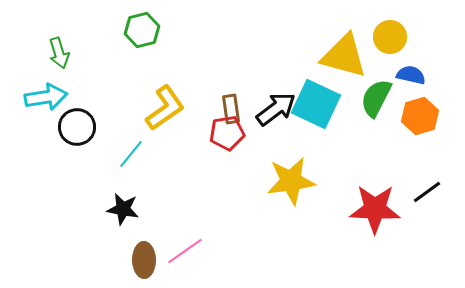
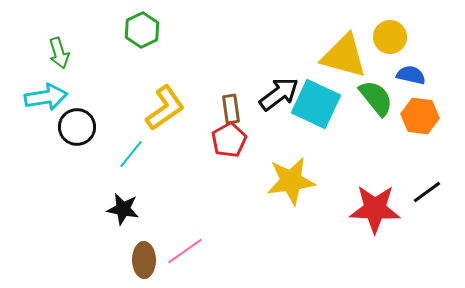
green hexagon: rotated 12 degrees counterclockwise
green semicircle: rotated 114 degrees clockwise
black arrow: moved 3 px right, 15 px up
orange hexagon: rotated 24 degrees clockwise
red pentagon: moved 2 px right, 7 px down; rotated 20 degrees counterclockwise
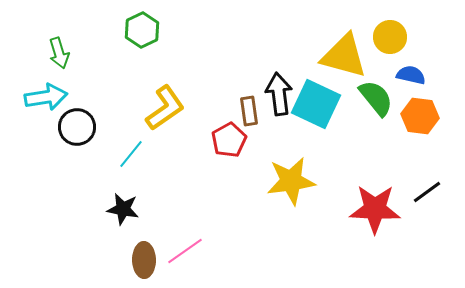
black arrow: rotated 60 degrees counterclockwise
brown rectangle: moved 18 px right, 2 px down
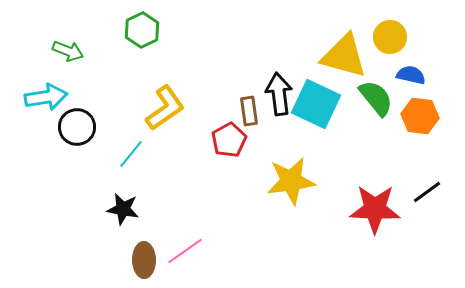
green arrow: moved 9 px right, 2 px up; rotated 52 degrees counterclockwise
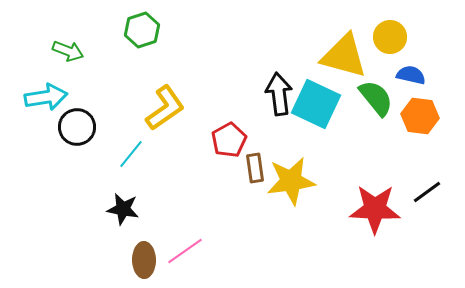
green hexagon: rotated 8 degrees clockwise
brown rectangle: moved 6 px right, 57 px down
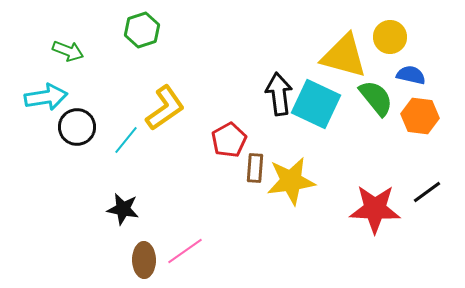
cyan line: moved 5 px left, 14 px up
brown rectangle: rotated 12 degrees clockwise
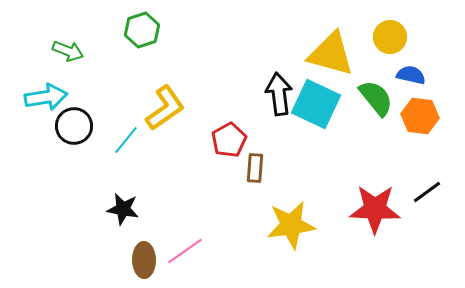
yellow triangle: moved 13 px left, 2 px up
black circle: moved 3 px left, 1 px up
yellow star: moved 44 px down
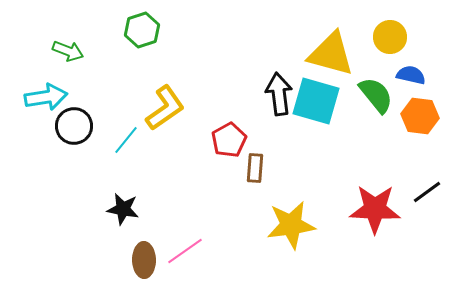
green semicircle: moved 3 px up
cyan square: moved 3 px up; rotated 9 degrees counterclockwise
